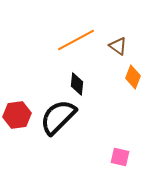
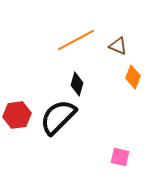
brown triangle: rotated 12 degrees counterclockwise
black diamond: rotated 10 degrees clockwise
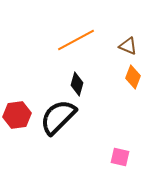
brown triangle: moved 10 px right
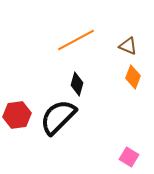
pink square: moved 9 px right; rotated 18 degrees clockwise
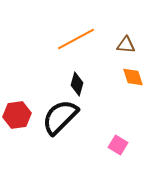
orange line: moved 1 px up
brown triangle: moved 2 px left, 1 px up; rotated 18 degrees counterclockwise
orange diamond: rotated 40 degrees counterclockwise
black semicircle: moved 2 px right
pink square: moved 11 px left, 12 px up
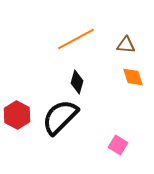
black diamond: moved 2 px up
red hexagon: rotated 24 degrees counterclockwise
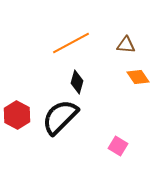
orange line: moved 5 px left, 4 px down
orange diamond: moved 5 px right; rotated 15 degrees counterclockwise
pink square: moved 1 px down
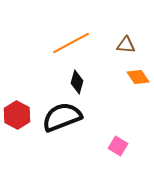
black semicircle: moved 2 px right; rotated 24 degrees clockwise
